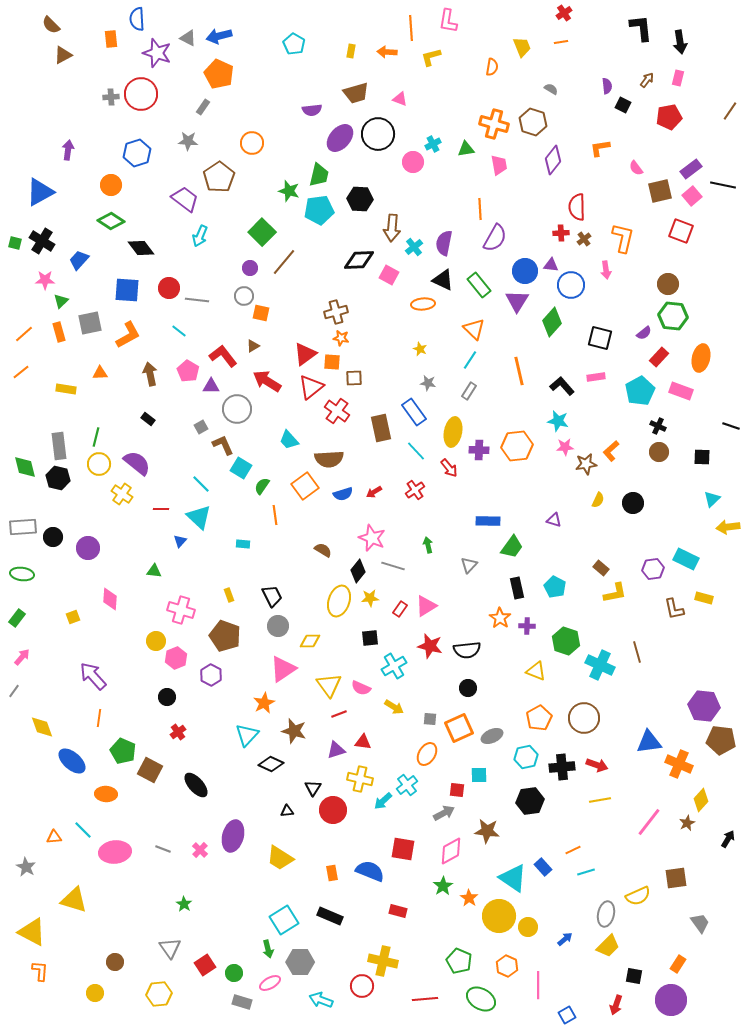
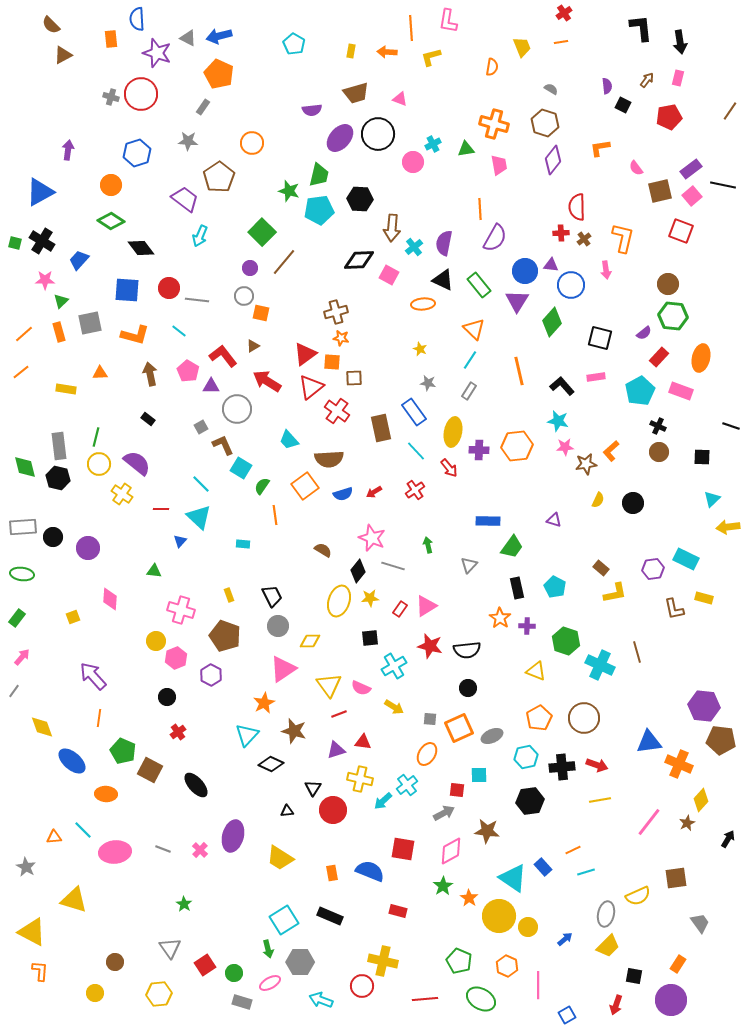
gray cross at (111, 97): rotated 21 degrees clockwise
brown hexagon at (533, 122): moved 12 px right, 1 px down
orange L-shape at (128, 335): moved 7 px right; rotated 44 degrees clockwise
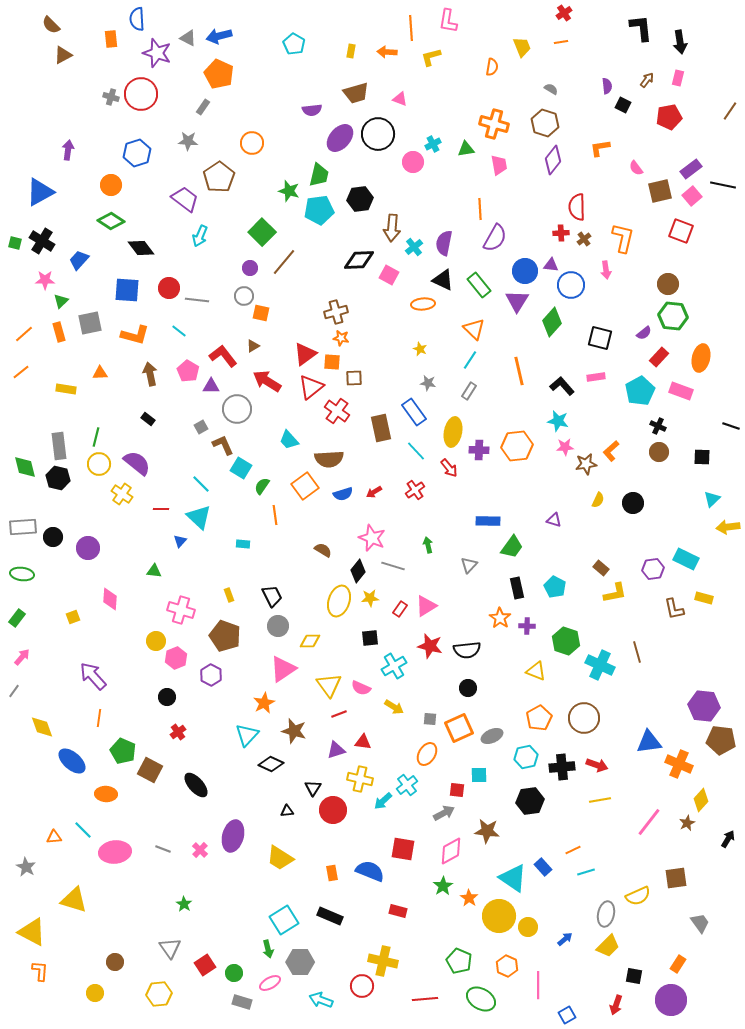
black hexagon at (360, 199): rotated 10 degrees counterclockwise
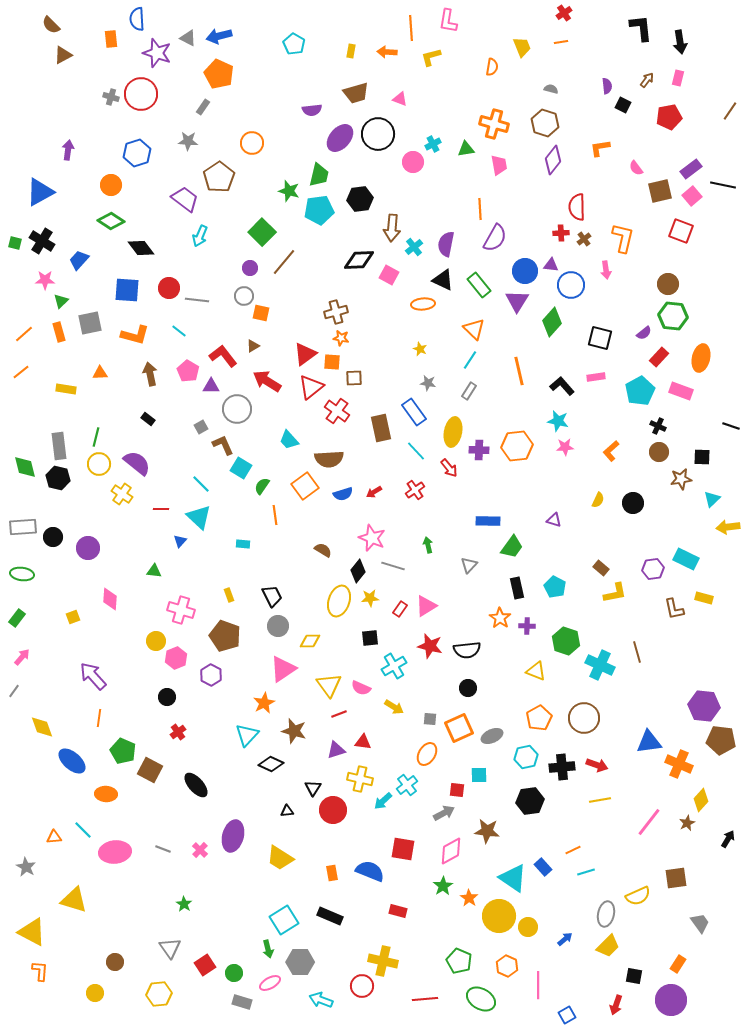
gray semicircle at (551, 89): rotated 16 degrees counterclockwise
purple semicircle at (444, 243): moved 2 px right, 1 px down
brown star at (586, 464): moved 95 px right, 15 px down
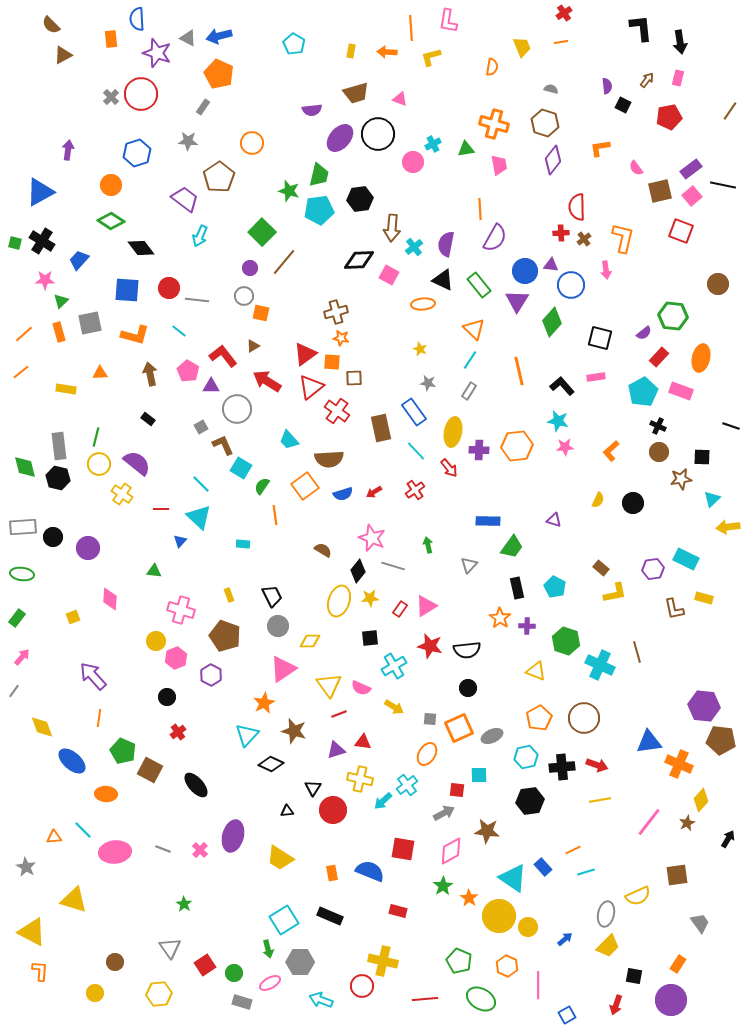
gray cross at (111, 97): rotated 28 degrees clockwise
brown circle at (668, 284): moved 50 px right
cyan pentagon at (640, 391): moved 3 px right, 1 px down
brown square at (676, 878): moved 1 px right, 3 px up
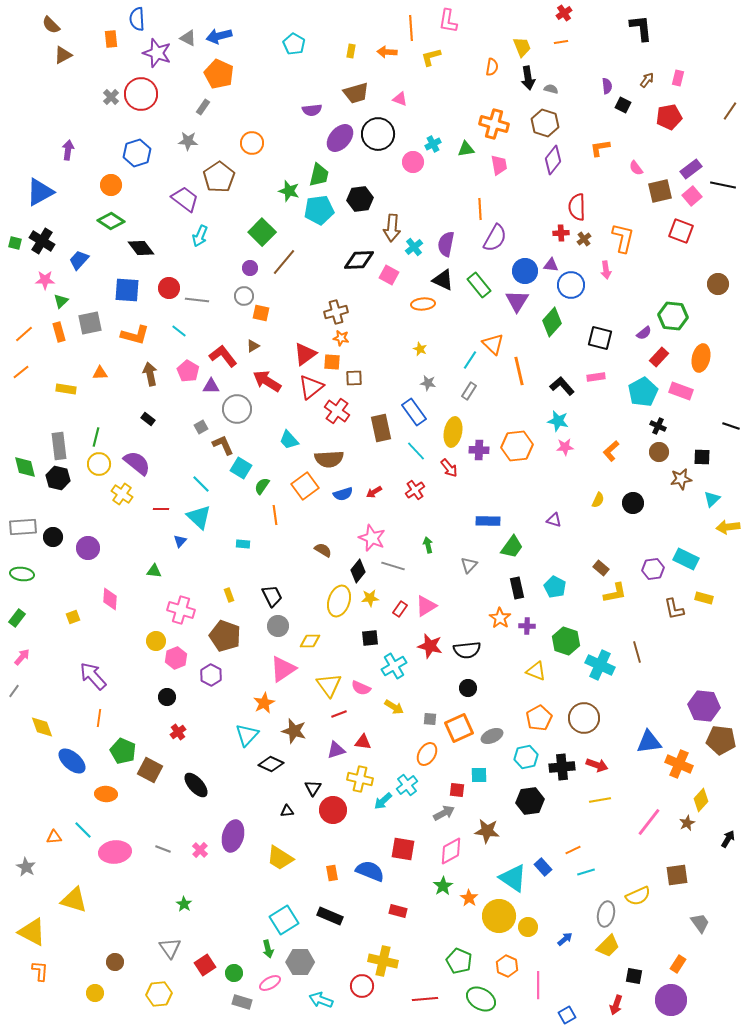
black arrow at (680, 42): moved 152 px left, 36 px down
orange triangle at (474, 329): moved 19 px right, 15 px down
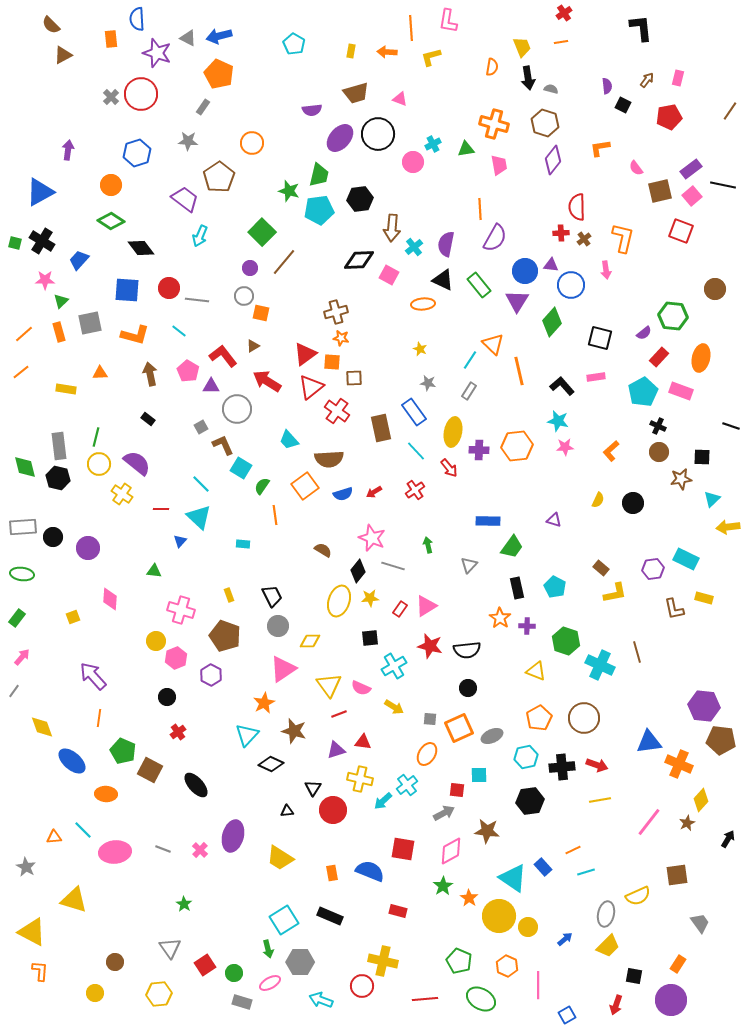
brown circle at (718, 284): moved 3 px left, 5 px down
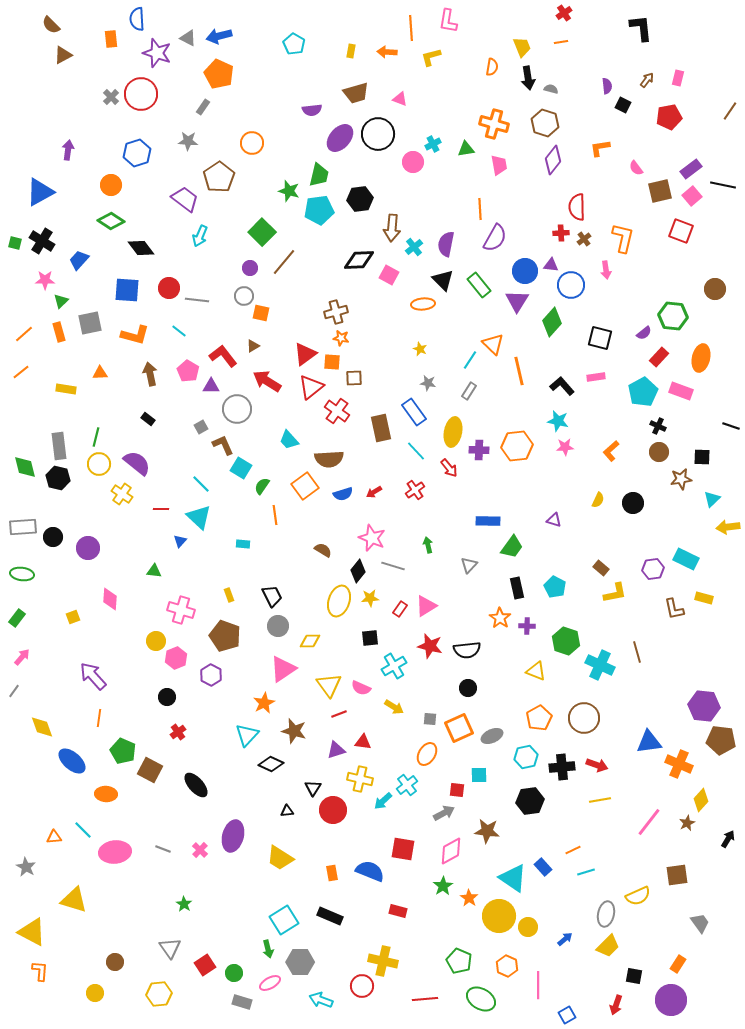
black triangle at (443, 280): rotated 20 degrees clockwise
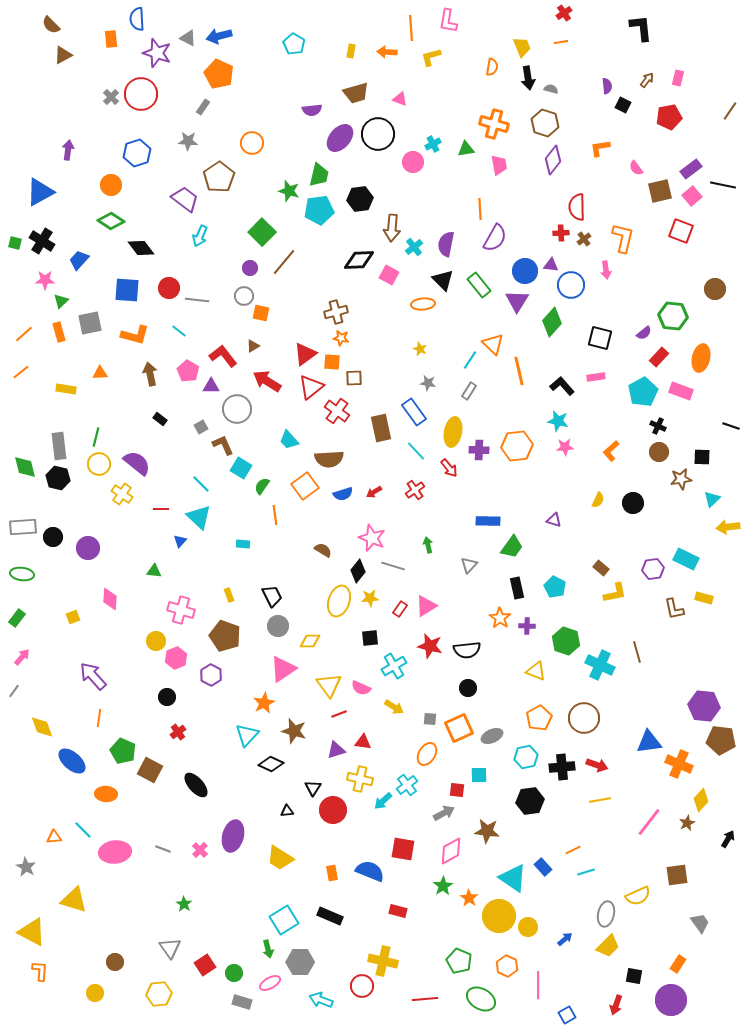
black rectangle at (148, 419): moved 12 px right
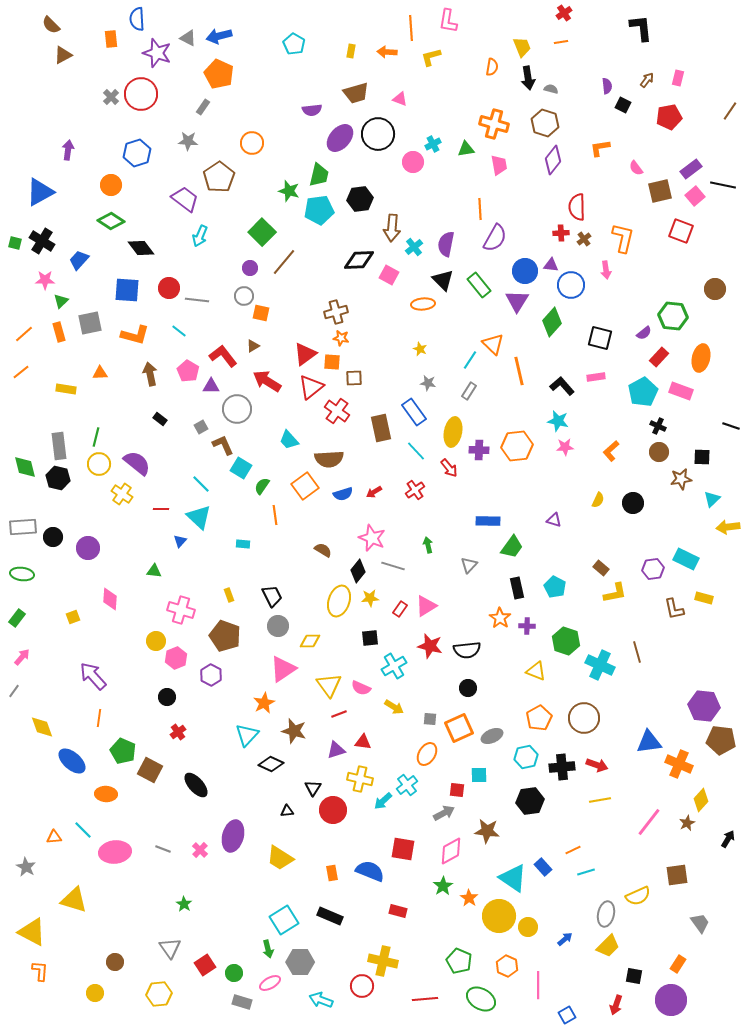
pink square at (692, 196): moved 3 px right
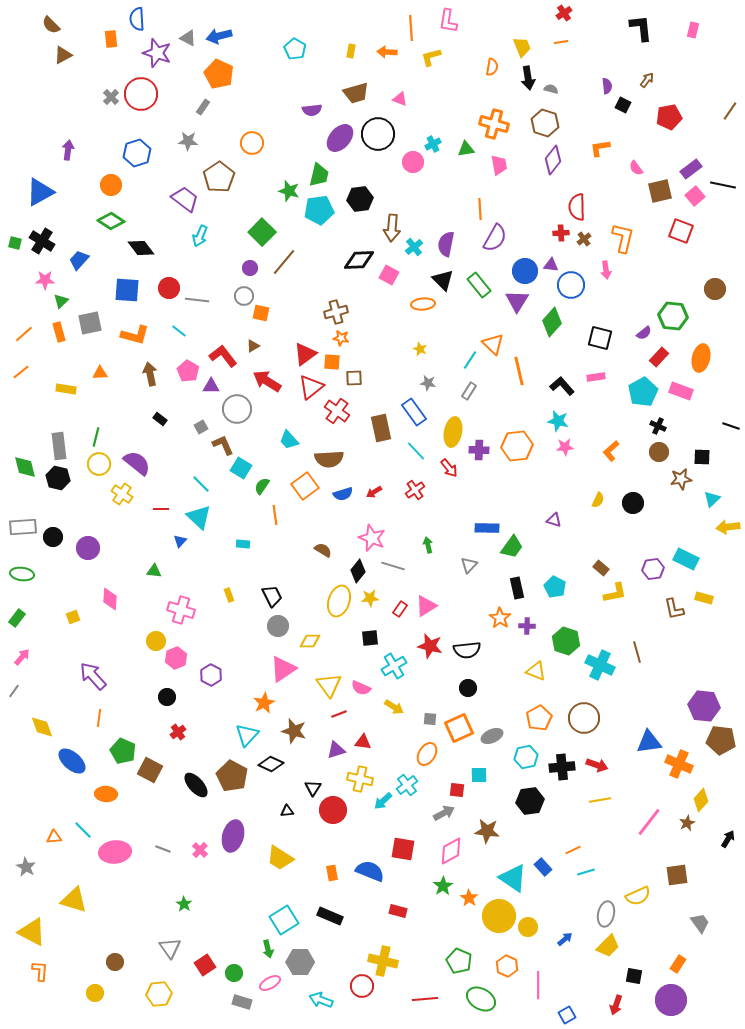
cyan pentagon at (294, 44): moved 1 px right, 5 px down
pink rectangle at (678, 78): moved 15 px right, 48 px up
blue rectangle at (488, 521): moved 1 px left, 7 px down
brown pentagon at (225, 636): moved 7 px right, 140 px down; rotated 8 degrees clockwise
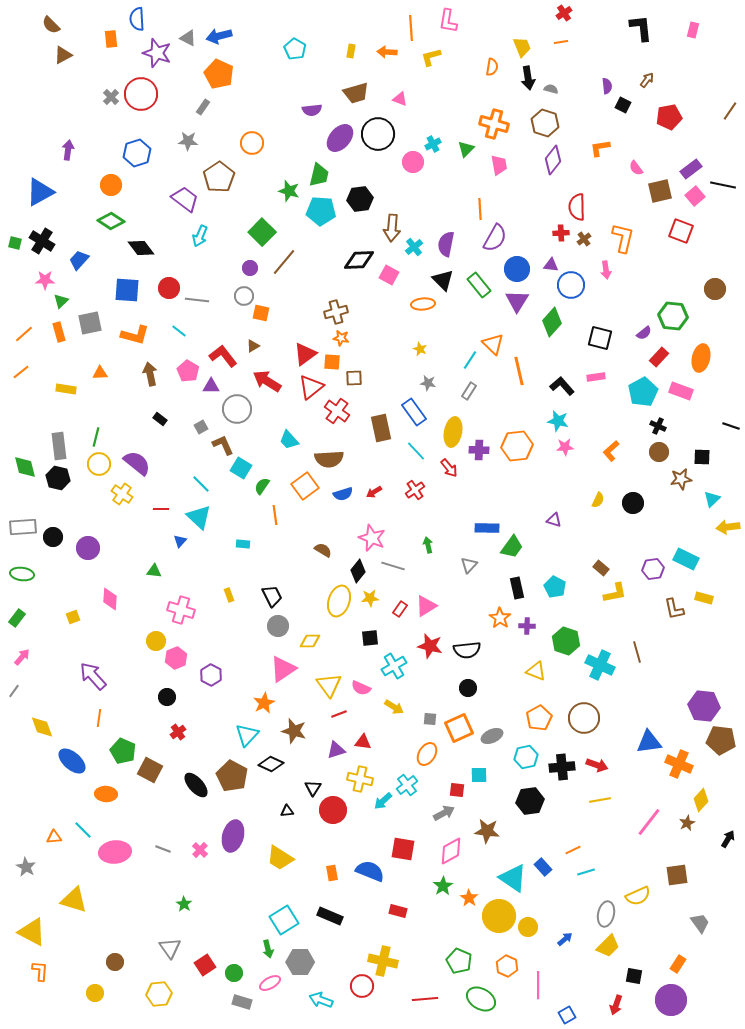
green triangle at (466, 149): rotated 36 degrees counterclockwise
cyan pentagon at (319, 210): moved 2 px right, 1 px down; rotated 12 degrees clockwise
blue circle at (525, 271): moved 8 px left, 2 px up
